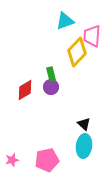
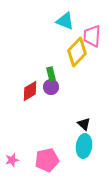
cyan triangle: rotated 42 degrees clockwise
red diamond: moved 5 px right, 1 px down
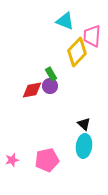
green rectangle: rotated 16 degrees counterclockwise
purple circle: moved 1 px left, 1 px up
red diamond: moved 2 px right, 1 px up; rotated 20 degrees clockwise
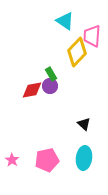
cyan triangle: rotated 12 degrees clockwise
cyan ellipse: moved 12 px down
pink star: rotated 24 degrees counterclockwise
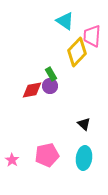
pink pentagon: moved 5 px up
